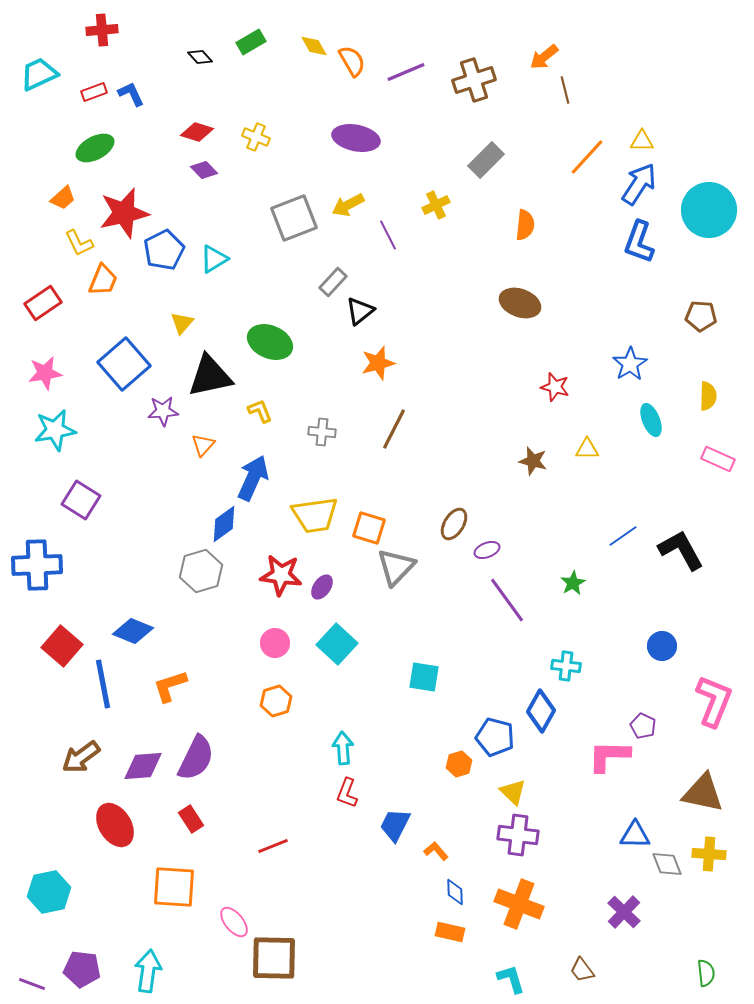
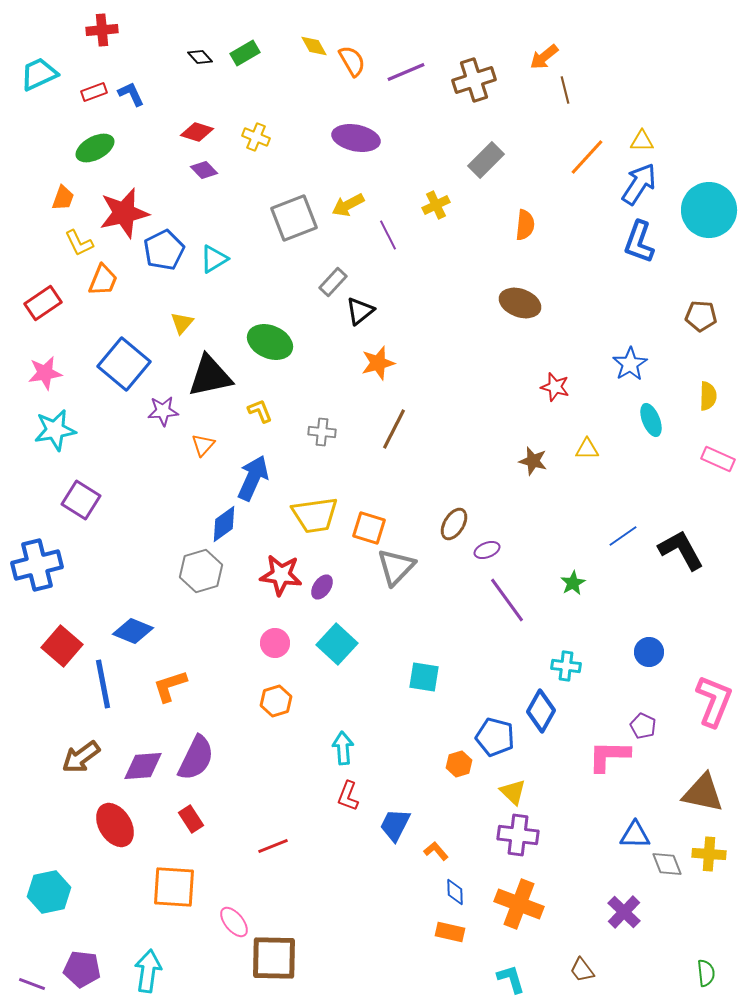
green rectangle at (251, 42): moved 6 px left, 11 px down
orange trapezoid at (63, 198): rotated 28 degrees counterclockwise
blue square at (124, 364): rotated 9 degrees counterclockwise
blue cross at (37, 565): rotated 12 degrees counterclockwise
blue circle at (662, 646): moved 13 px left, 6 px down
red L-shape at (347, 793): moved 1 px right, 3 px down
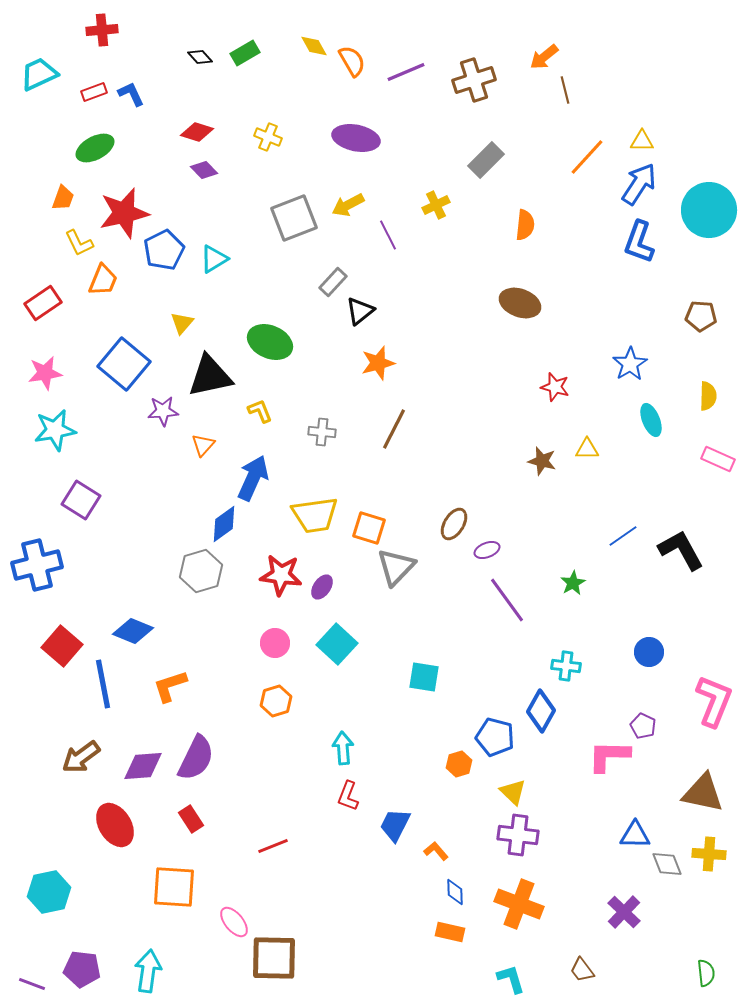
yellow cross at (256, 137): moved 12 px right
brown star at (533, 461): moved 9 px right
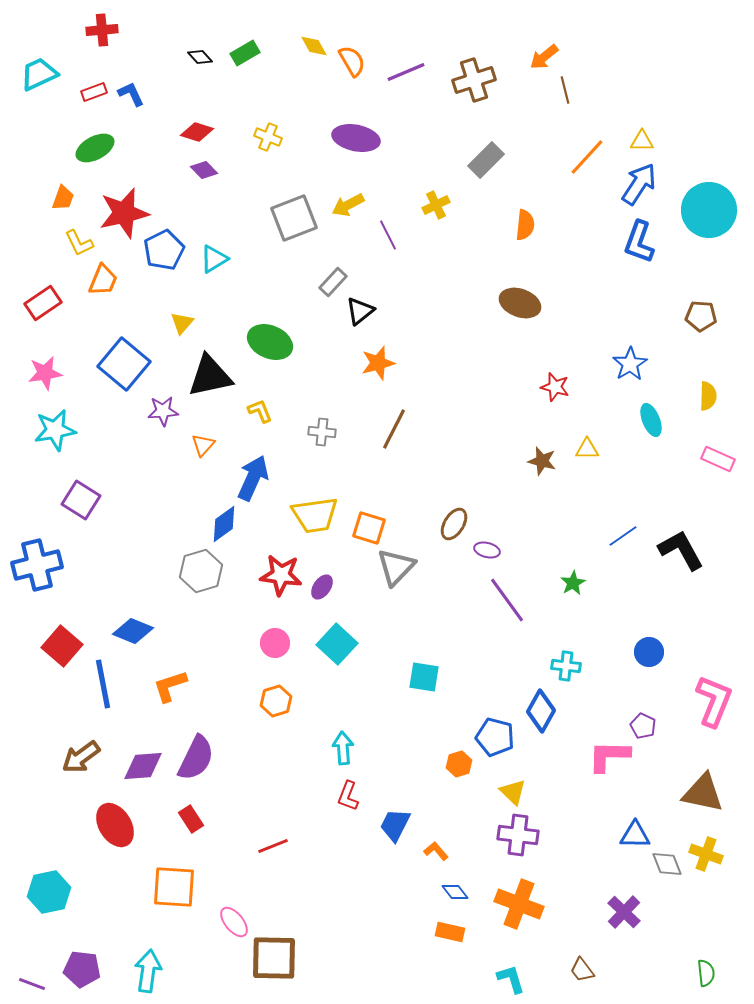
purple ellipse at (487, 550): rotated 35 degrees clockwise
yellow cross at (709, 854): moved 3 px left; rotated 16 degrees clockwise
blue diamond at (455, 892): rotated 36 degrees counterclockwise
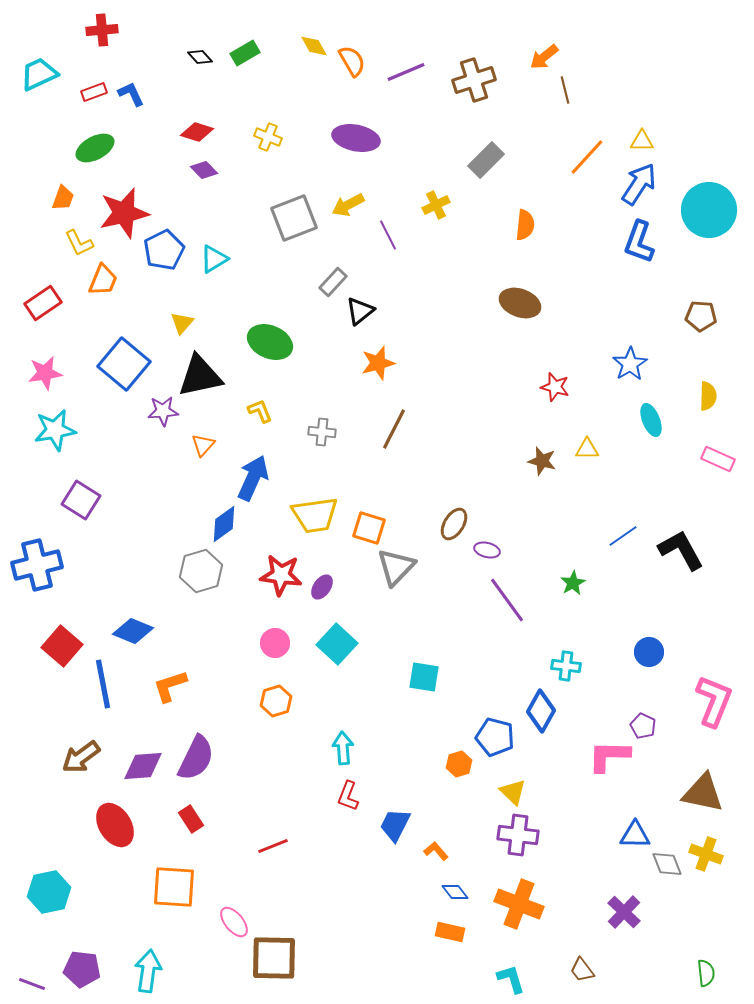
black triangle at (210, 376): moved 10 px left
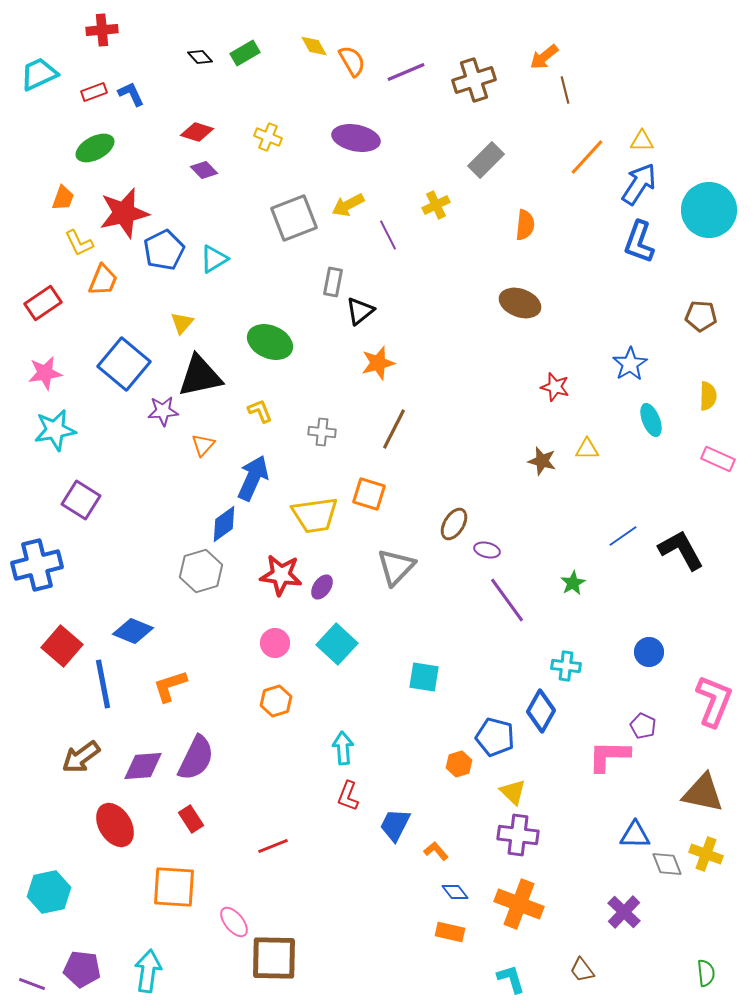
gray rectangle at (333, 282): rotated 32 degrees counterclockwise
orange square at (369, 528): moved 34 px up
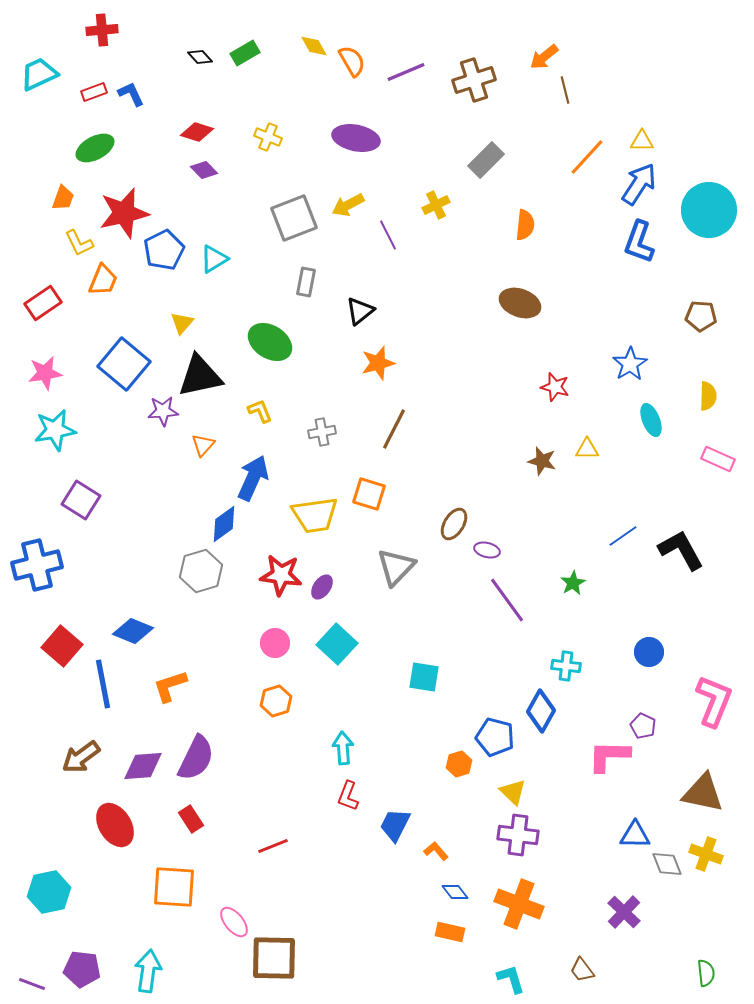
gray rectangle at (333, 282): moved 27 px left
green ellipse at (270, 342): rotated 9 degrees clockwise
gray cross at (322, 432): rotated 16 degrees counterclockwise
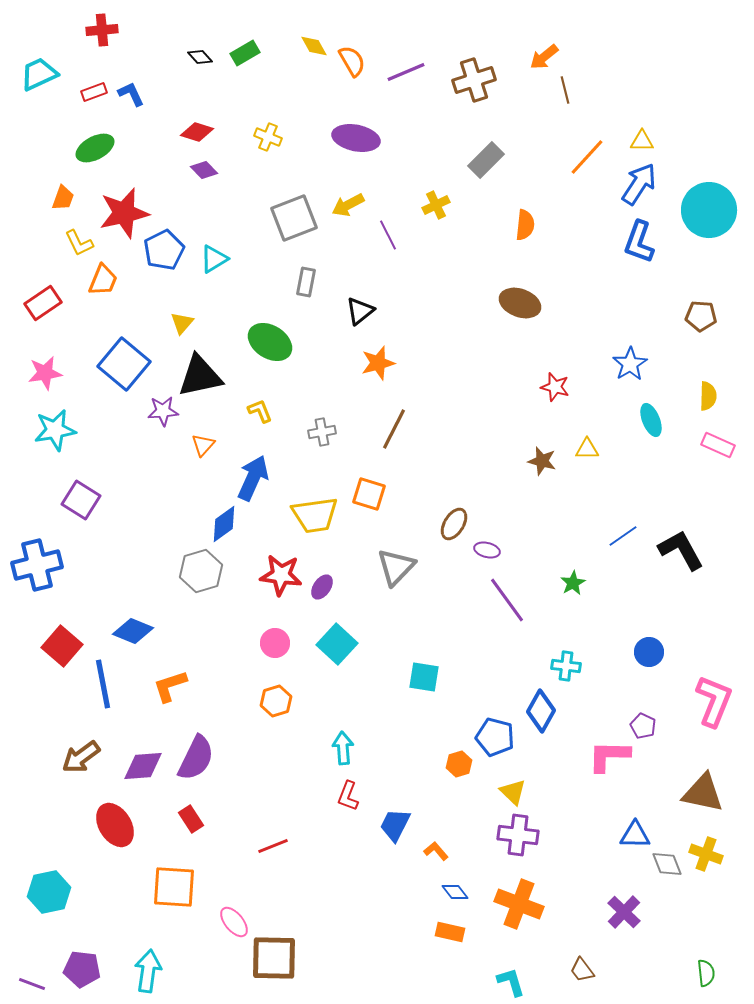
pink rectangle at (718, 459): moved 14 px up
cyan L-shape at (511, 979): moved 3 px down
